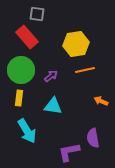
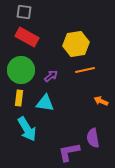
gray square: moved 13 px left, 2 px up
red rectangle: rotated 20 degrees counterclockwise
cyan triangle: moved 8 px left, 3 px up
cyan arrow: moved 2 px up
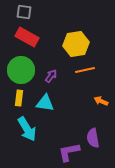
purple arrow: rotated 16 degrees counterclockwise
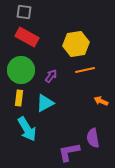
cyan triangle: rotated 36 degrees counterclockwise
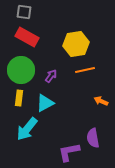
cyan arrow: rotated 70 degrees clockwise
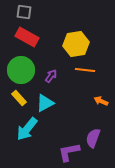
orange line: rotated 18 degrees clockwise
yellow rectangle: rotated 49 degrees counterclockwise
purple semicircle: rotated 30 degrees clockwise
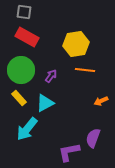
orange arrow: rotated 48 degrees counterclockwise
